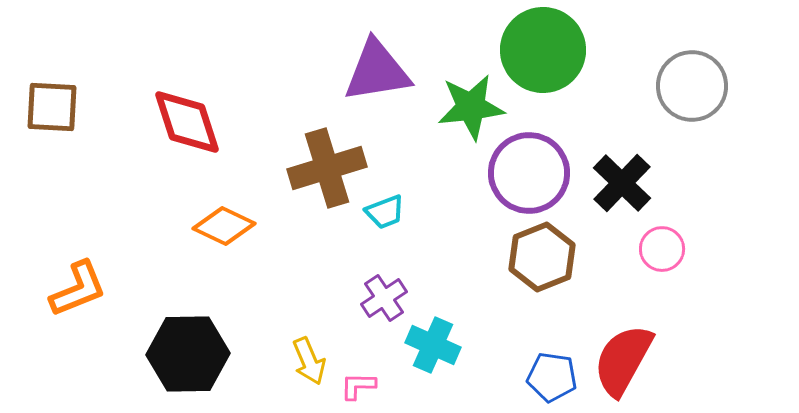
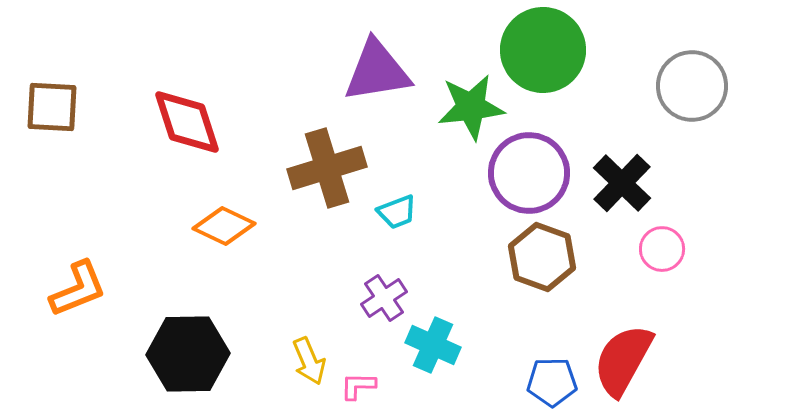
cyan trapezoid: moved 12 px right
brown hexagon: rotated 18 degrees counterclockwise
blue pentagon: moved 5 px down; rotated 9 degrees counterclockwise
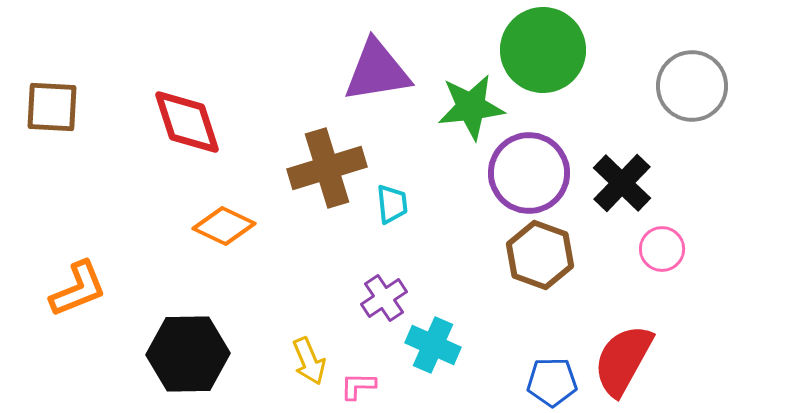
cyan trapezoid: moved 5 px left, 8 px up; rotated 75 degrees counterclockwise
brown hexagon: moved 2 px left, 2 px up
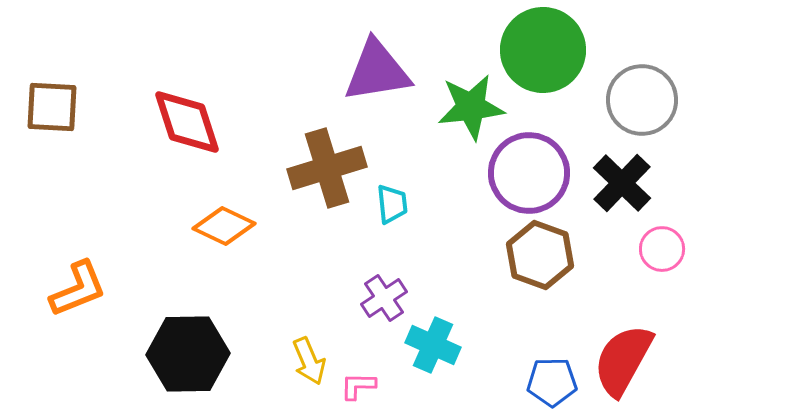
gray circle: moved 50 px left, 14 px down
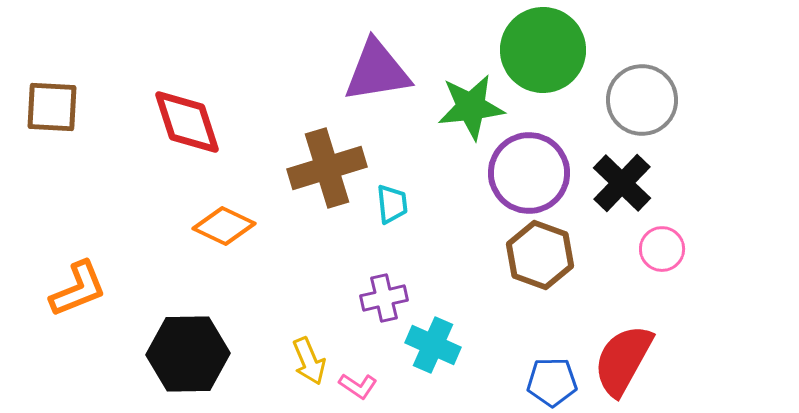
purple cross: rotated 21 degrees clockwise
pink L-shape: rotated 147 degrees counterclockwise
